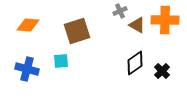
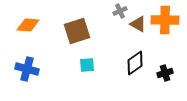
brown triangle: moved 1 px right, 1 px up
cyan square: moved 26 px right, 4 px down
black cross: moved 3 px right, 2 px down; rotated 28 degrees clockwise
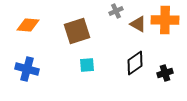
gray cross: moved 4 px left
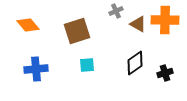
orange diamond: rotated 45 degrees clockwise
blue cross: moved 9 px right; rotated 20 degrees counterclockwise
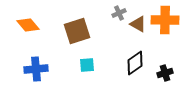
gray cross: moved 3 px right, 2 px down
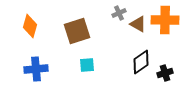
orange diamond: moved 2 px right, 1 px down; rotated 55 degrees clockwise
black diamond: moved 6 px right, 1 px up
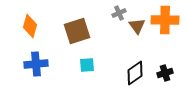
brown triangle: moved 1 px left, 2 px down; rotated 24 degrees clockwise
black diamond: moved 6 px left, 11 px down
blue cross: moved 5 px up
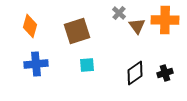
gray cross: rotated 24 degrees counterclockwise
